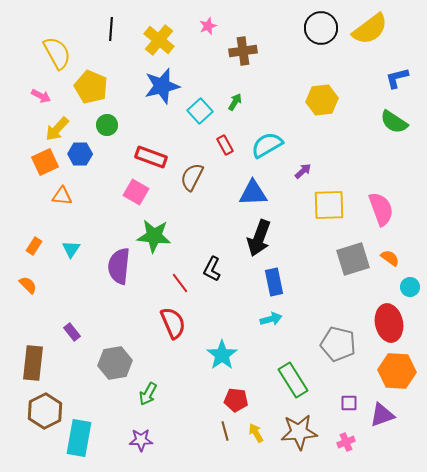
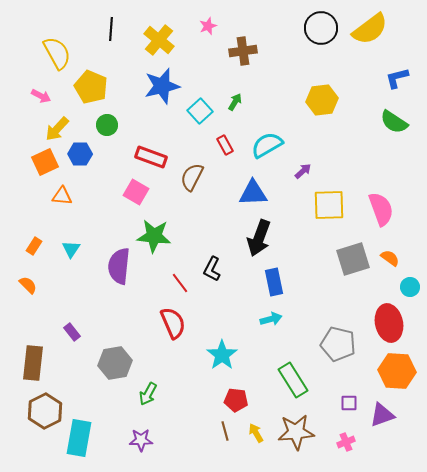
brown star at (299, 432): moved 3 px left
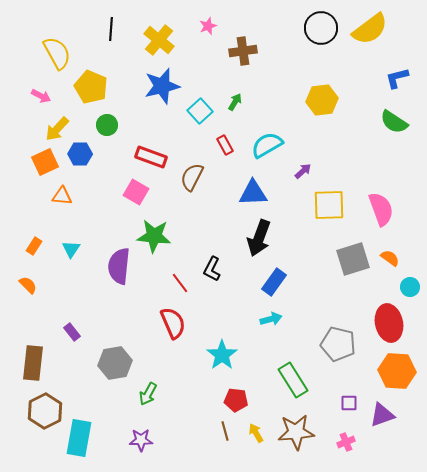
blue rectangle at (274, 282): rotated 48 degrees clockwise
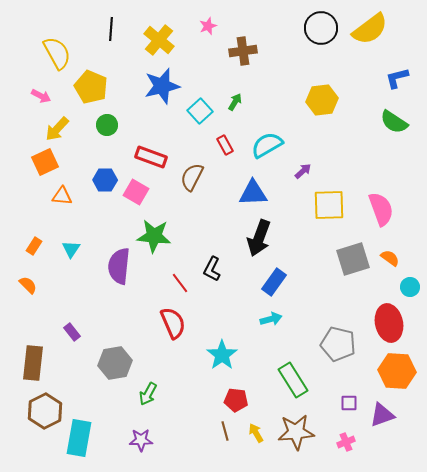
blue hexagon at (80, 154): moved 25 px right, 26 px down
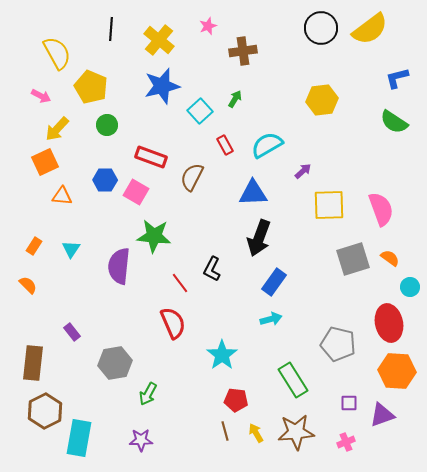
green arrow at (235, 102): moved 3 px up
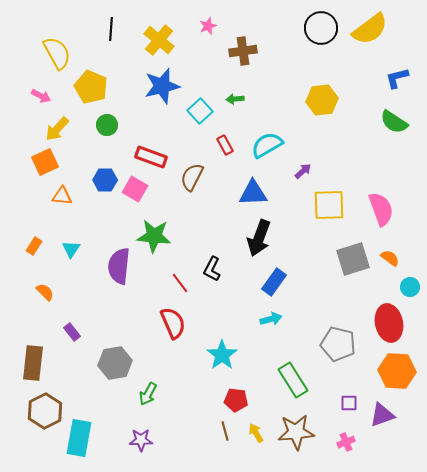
green arrow at (235, 99): rotated 126 degrees counterclockwise
pink square at (136, 192): moved 1 px left, 3 px up
orange semicircle at (28, 285): moved 17 px right, 7 px down
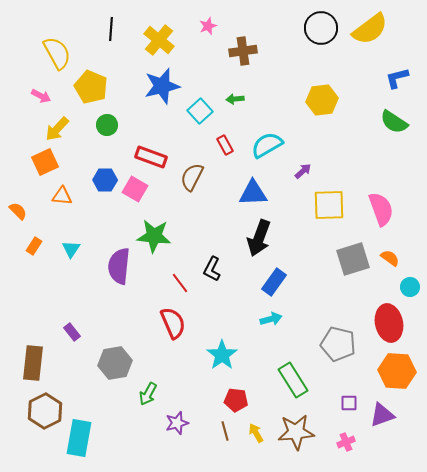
orange semicircle at (45, 292): moved 27 px left, 81 px up
purple star at (141, 440): moved 36 px right, 17 px up; rotated 15 degrees counterclockwise
